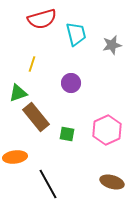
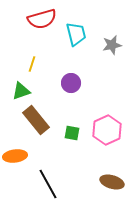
green triangle: moved 3 px right, 2 px up
brown rectangle: moved 3 px down
green square: moved 5 px right, 1 px up
orange ellipse: moved 1 px up
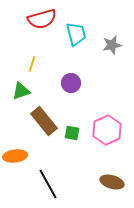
brown rectangle: moved 8 px right, 1 px down
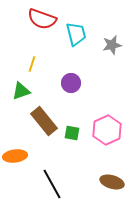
red semicircle: rotated 36 degrees clockwise
black line: moved 4 px right
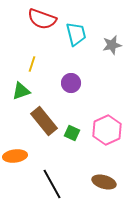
green square: rotated 14 degrees clockwise
brown ellipse: moved 8 px left
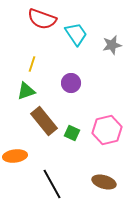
cyan trapezoid: rotated 20 degrees counterclockwise
green triangle: moved 5 px right
pink hexagon: rotated 12 degrees clockwise
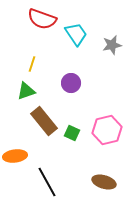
black line: moved 5 px left, 2 px up
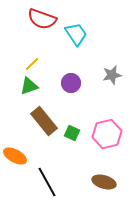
gray star: moved 30 px down
yellow line: rotated 28 degrees clockwise
green triangle: moved 3 px right, 5 px up
pink hexagon: moved 4 px down
orange ellipse: rotated 35 degrees clockwise
